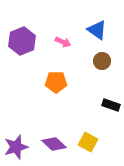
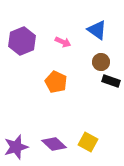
brown circle: moved 1 px left, 1 px down
orange pentagon: rotated 25 degrees clockwise
black rectangle: moved 24 px up
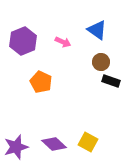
purple hexagon: moved 1 px right
orange pentagon: moved 15 px left
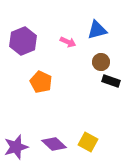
blue triangle: rotated 50 degrees counterclockwise
pink arrow: moved 5 px right
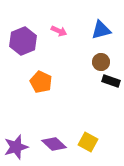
blue triangle: moved 4 px right
pink arrow: moved 9 px left, 11 px up
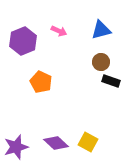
purple diamond: moved 2 px right, 1 px up
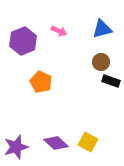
blue triangle: moved 1 px right, 1 px up
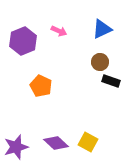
blue triangle: rotated 10 degrees counterclockwise
brown circle: moved 1 px left
orange pentagon: moved 4 px down
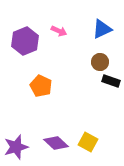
purple hexagon: moved 2 px right
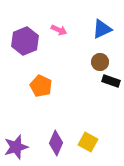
pink arrow: moved 1 px up
purple diamond: rotated 70 degrees clockwise
